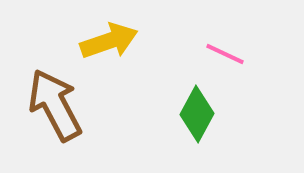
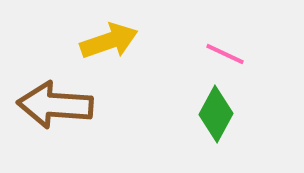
brown arrow: rotated 58 degrees counterclockwise
green diamond: moved 19 px right
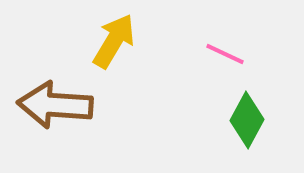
yellow arrow: moved 5 px right; rotated 40 degrees counterclockwise
green diamond: moved 31 px right, 6 px down
